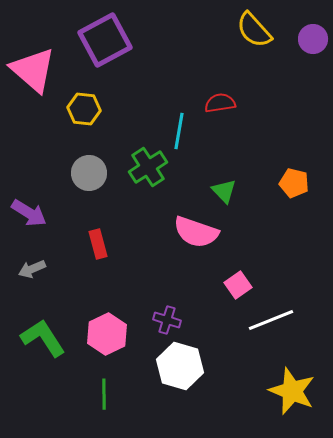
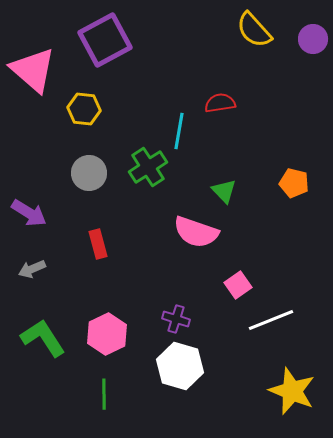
purple cross: moved 9 px right, 1 px up
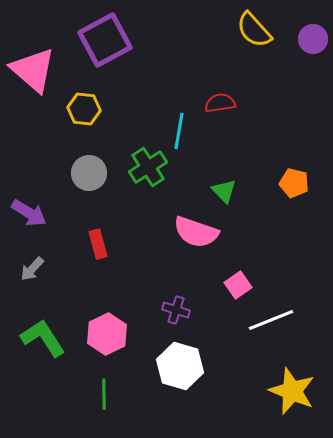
gray arrow: rotated 24 degrees counterclockwise
purple cross: moved 9 px up
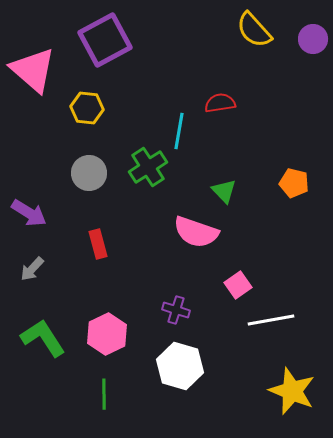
yellow hexagon: moved 3 px right, 1 px up
white line: rotated 12 degrees clockwise
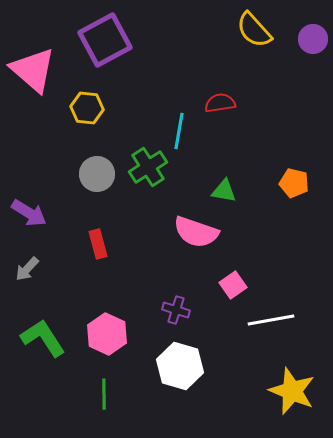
gray circle: moved 8 px right, 1 px down
green triangle: rotated 36 degrees counterclockwise
gray arrow: moved 5 px left
pink square: moved 5 px left
pink hexagon: rotated 9 degrees counterclockwise
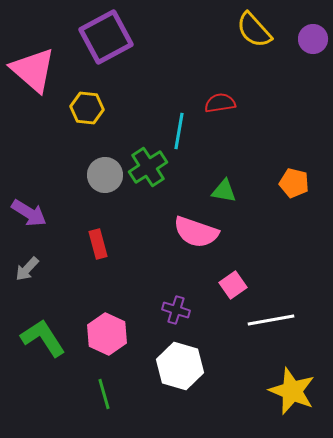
purple square: moved 1 px right, 3 px up
gray circle: moved 8 px right, 1 px down
green line: rotated 16 degrees counterclockwise
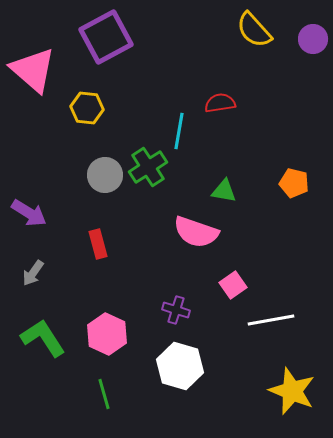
gray arrow: moved 6 px right, 4 px down; rotated 8 degrees counterclockwise
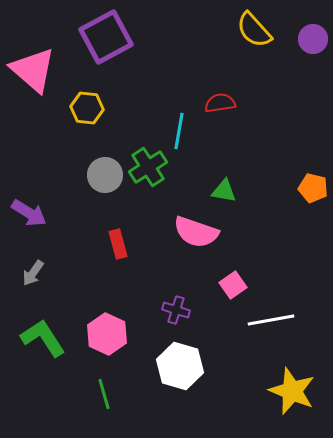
orange pentagon: moved 19 px right, 5 px down
red rectangle: moved 20 px right
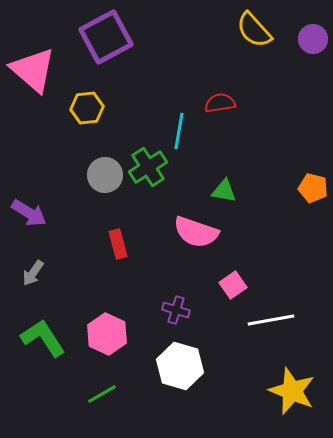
yellow hexagon: rotated 12 degrees counterclockwise
green line: moved 2 px left; rotated 76 degrees clockwise
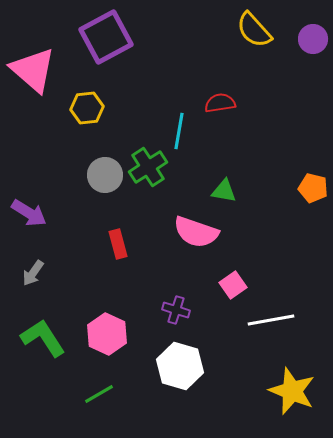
green line: moved 3 px left
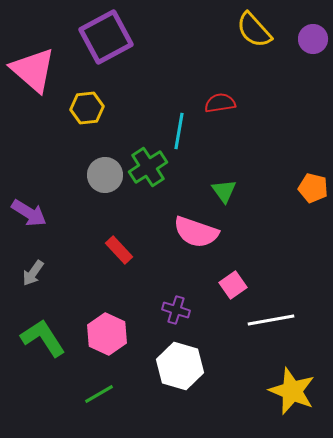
green triangle: rotated 44 degrees clockwise
red rectangle: moved 1 px right, 6 px down; rotated 28 degrees counterclockwise
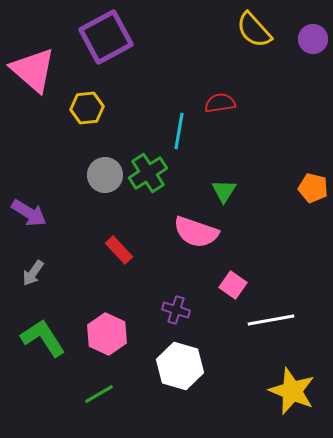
green cross: moved 6 px down
green triangle: rotated 8 degrees clockwise
pink square: rotated 20 degrees counterclockwise
